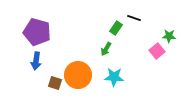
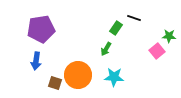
purple pentagon: moved 4 px right, 3 px up; rotated 24 degrees counterclockwise
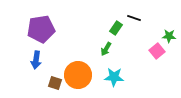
blue arrow: moved 1 px up
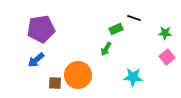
green rectangle: moved 1 px down; rotated 32 degrees clockwise
green star: moved 4 px left, 3 px up
pink square: moved 10 px right, 6 px down
blue arrow: rotated 42 degrees clockwise
cyan star: moved 19 px right
brown square: rotated 16 degrees counterclockwise
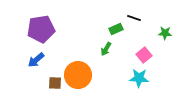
pink square: moved 23 px left, 2 px up
cyan star: moved 6 px right, 1 px down
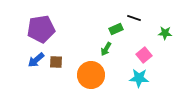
orange circle: moved 13 px right
brown square: moved 1 px right, 21 px up
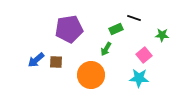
purple pentagon: moved 28 px right
green star: moved 3 px left, 2 px down
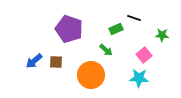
purple pentagon: rotated 28 degrees clockwise
green arrow: moved 1 px down; rotated 80 degrees counterclockwise
blue arrow: moved 2 px left, 1 px down
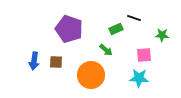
pink square: rotated 35 degrees clockwise
blue arrow: rotated 42 degrees counterclockwise
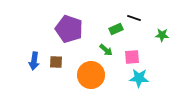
pink square: moved 12 px left, 2 px down
